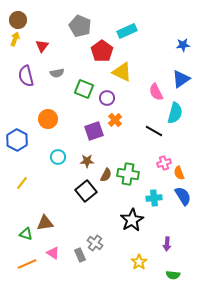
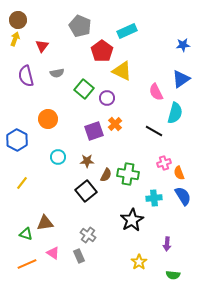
yellow triangle: moved 1 px up
green square: rotated 18 degrees clockwise
orange cross: moved 4 px down
gray cross: moved 7 px left, 8 px up
gray rectangle: moved 1 px left, 1 px down
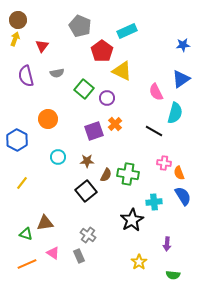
pink cross: rotated 24 degrees clockwise
cyan cross: moved 4 px down
